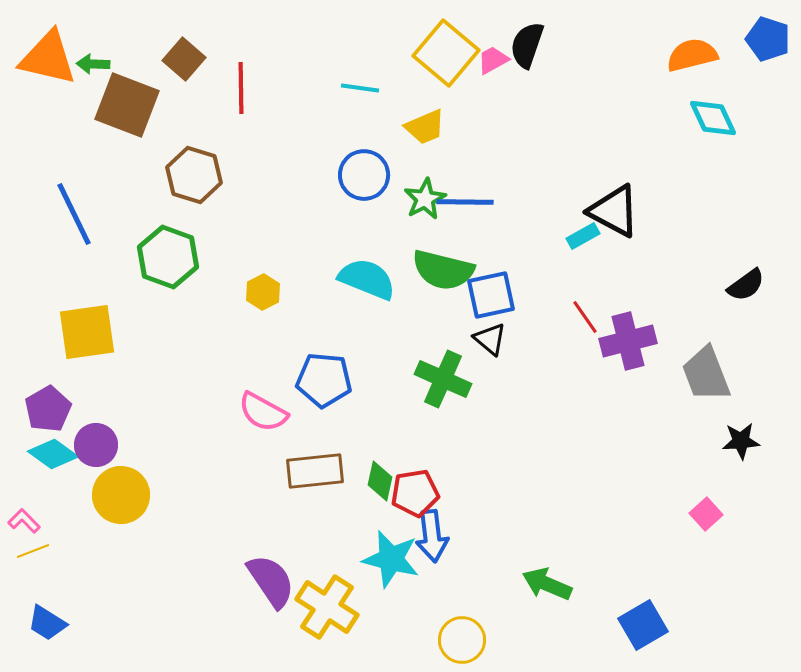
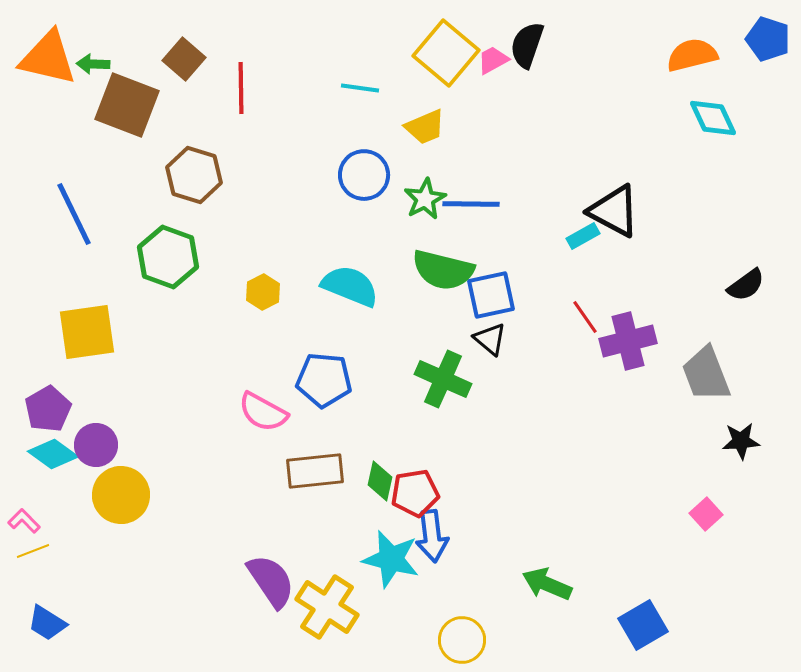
blue line at (465, 202): moved 6 px right, 2 px down
cyan semicircle at (367, 279): moved 17 px left, 7 px down
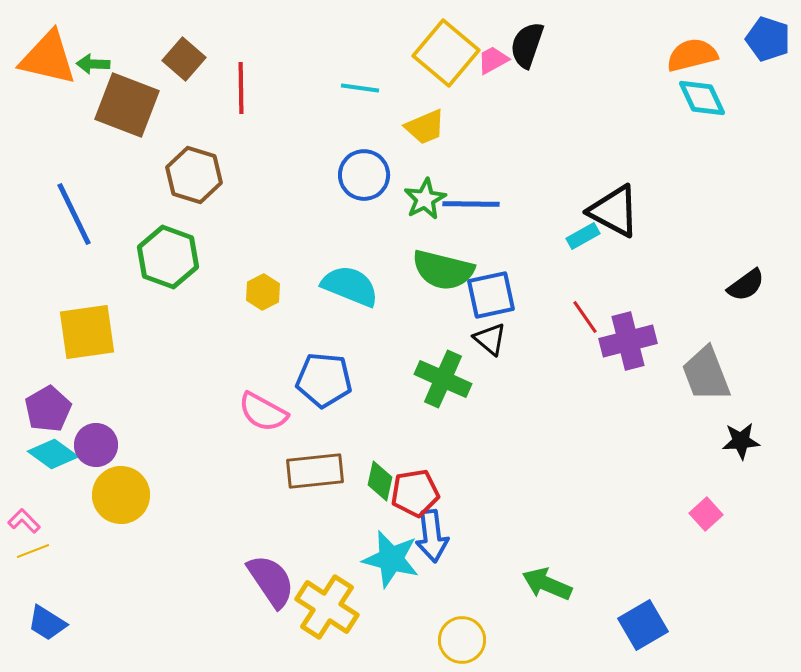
cyan diamond at (713, 118): moved 11 px left, 20 px up
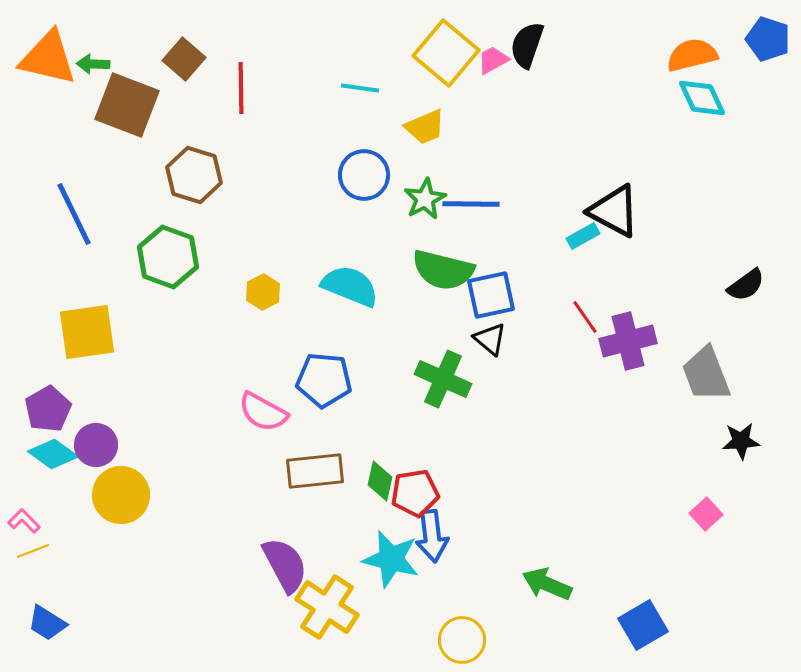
purple semicircle at (271, 581): moved 14 px right, 16 px up; rotated 6 degrees clockwise
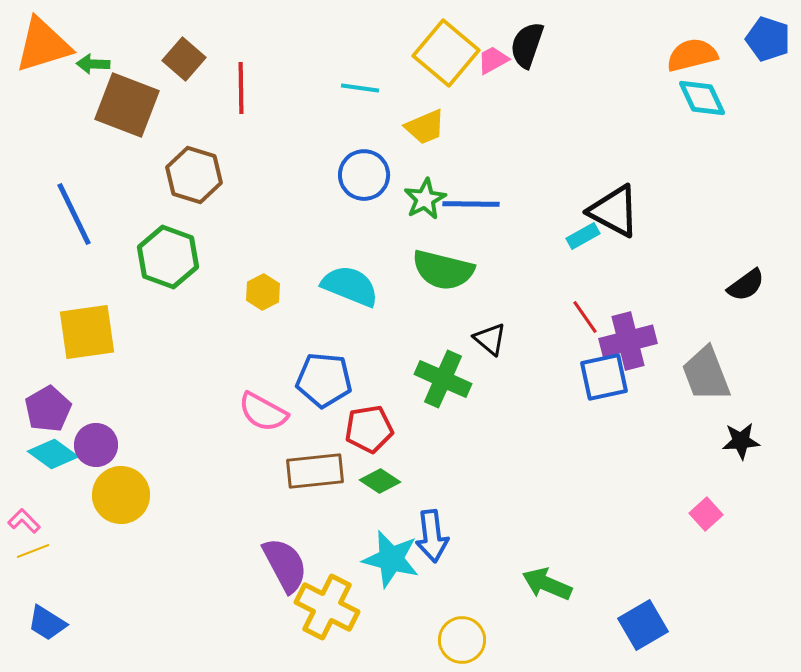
orange triangle at (48, 58): moved 5 px left, 13 px up; rotated 30 degrees counterclockwise
blue square at (491, 295): moved 113 px right, 82 px down
green diamond at (380, 481): rotated 69 degrees counterclockwise
red pentagon at (415, 493): moved 46 px left, 64 px up
yellow cross at (327, 607): rotated 6 degrees counterclockwise
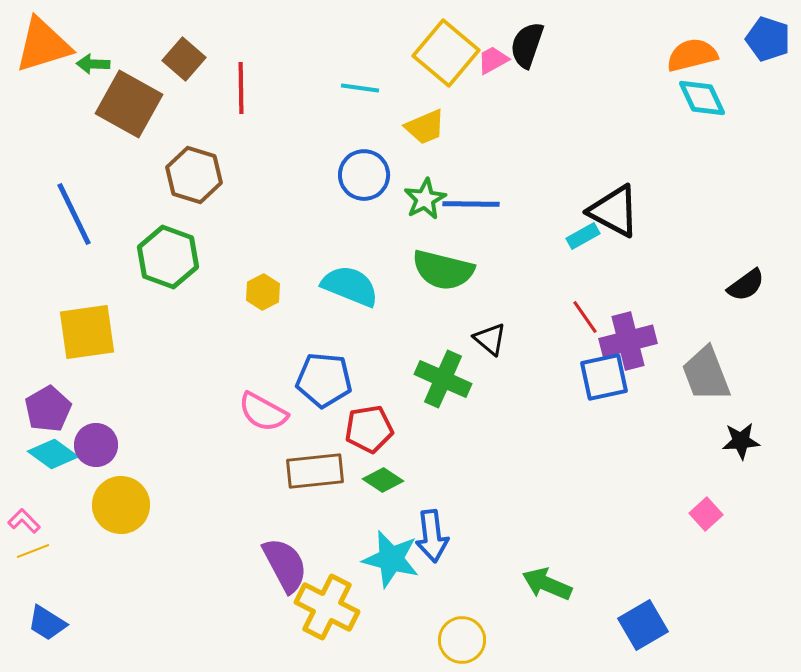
brown square at (127, 105): moved 2 px right, 1 px up; rotated 8 degrees clockwise
green diamond at (380, 481): moved 3 px right, 1 px up
yellow circle at (121, 495): moved 10 px down
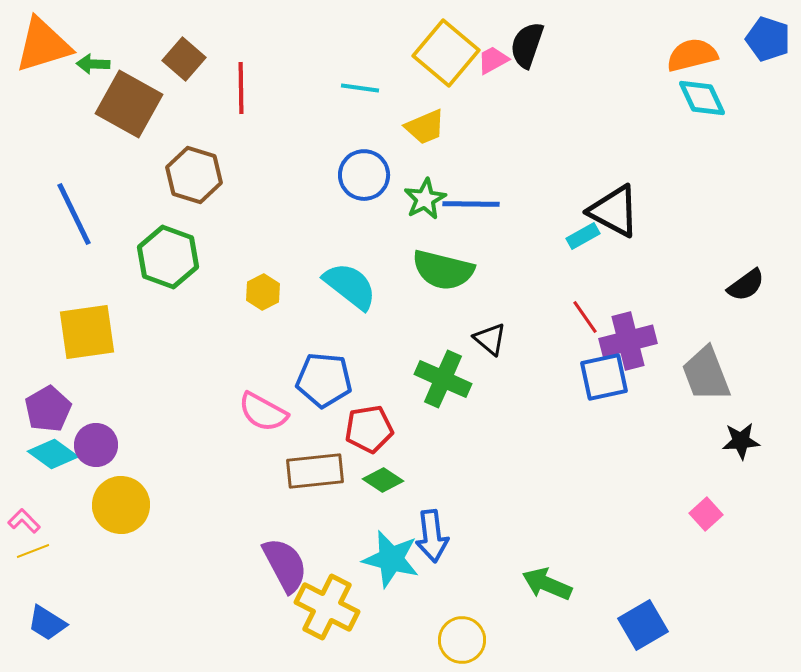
cyan semicircle at (350, 286): rotated 16 degrees clockwise
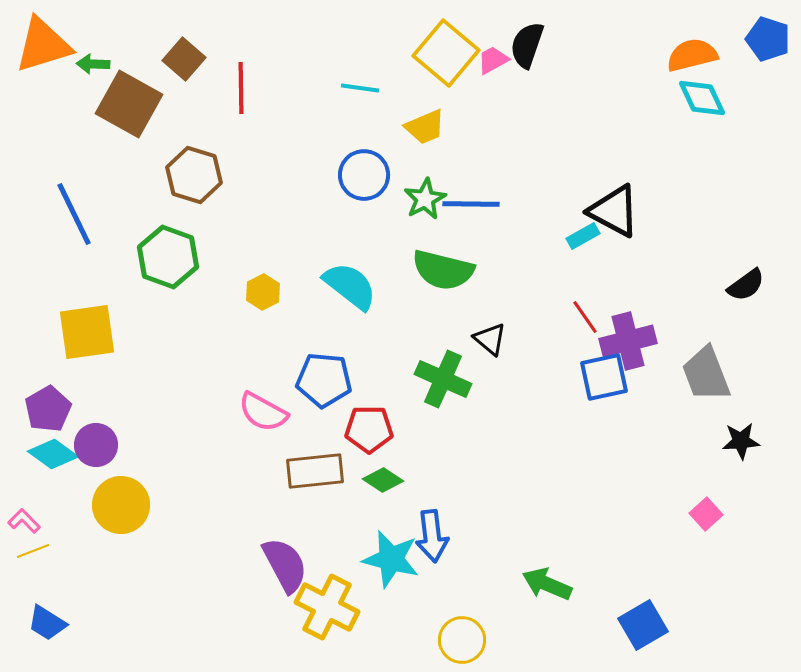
red pentagon at (369, 429): rotated 9 degrees clockwise
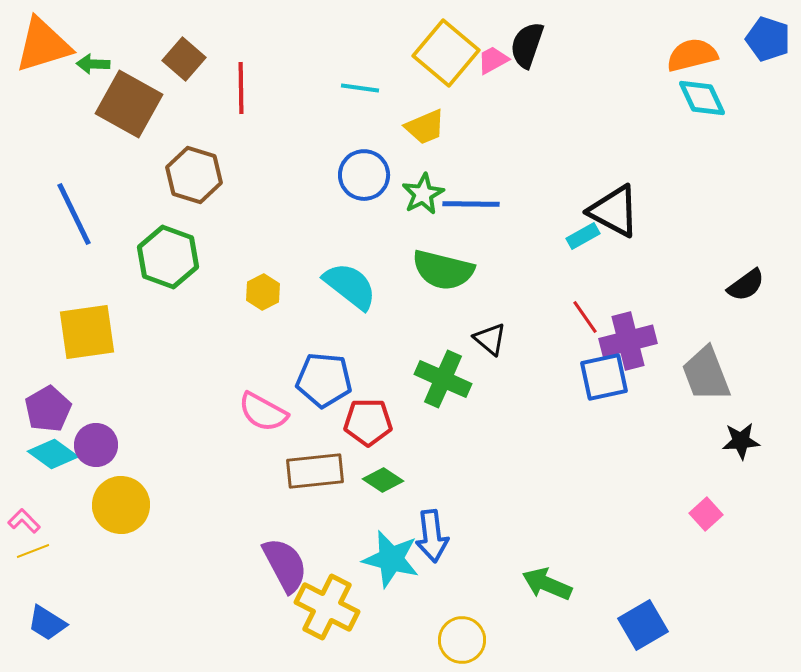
green star at (425, 199): moved 2 px left, 5 px up
red pentagon at (369, 429): moved 1 px left, 7 px up
